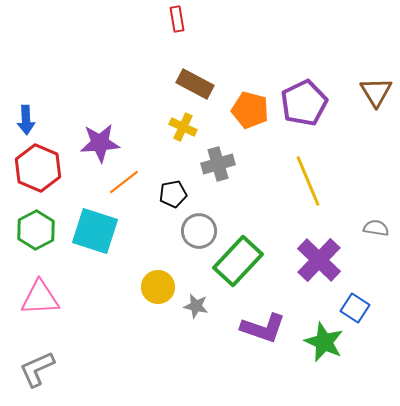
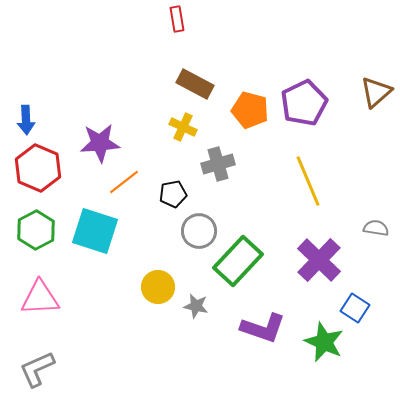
brown triangle: rotated 20 degrees clockwise
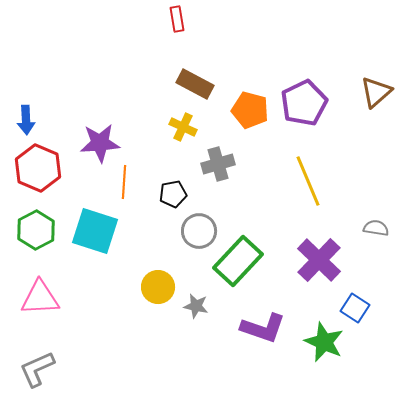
orange line: rotated 48 degrees counterclockwise
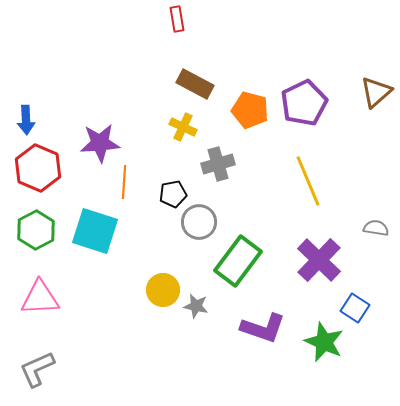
gray circle: moved 9 px up
green rectangle: rotated 6 degrees counterclockwise
yellow circle: moved 5 px right, 3 px down
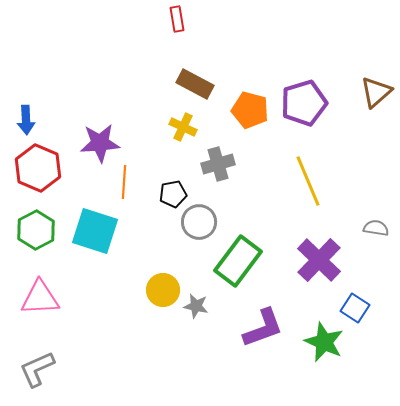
purple pentagon: rotated 9 degrees clockwise
purple L-shape: rotated 39 degrees counterclockwise
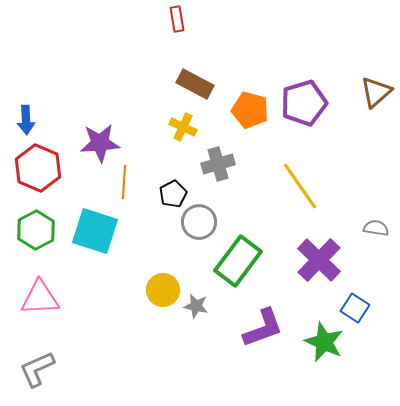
yellow line: moved 8 px left, 5 px down; rotated 12 degrees counterclockwise
black pentagon: rotated 16 degrees counterclockwise
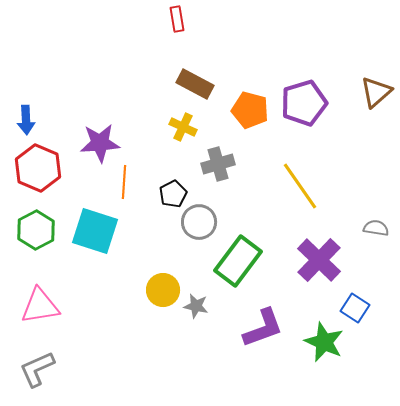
pink triangle: moved 8 px down; rotated 6 degrees counterclockwise
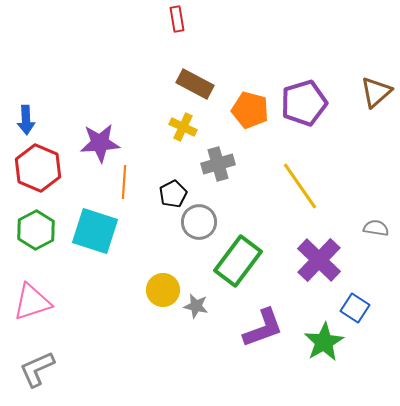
pink triangle: moved 8 px left, 4 px up; rotated 9 degrees counterclockwise
green star: rotated 18 degrees clockwise
